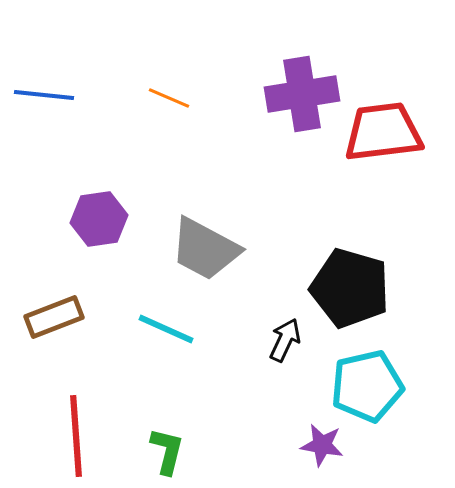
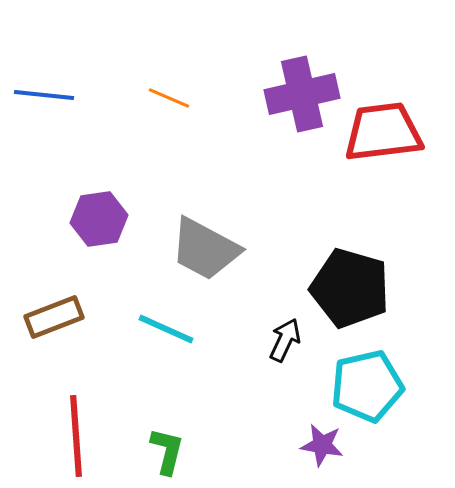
purple cross: rotated 4 degrees counterclockwise
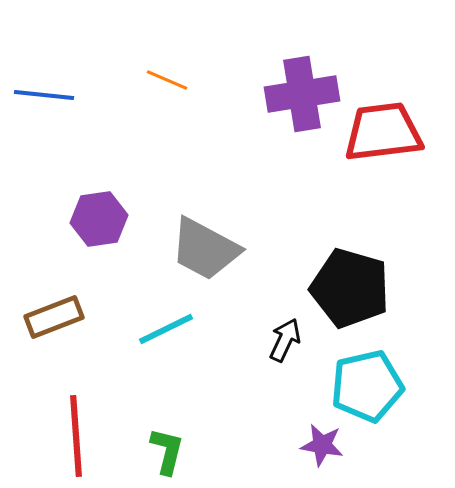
purple cross: rotated 4 degrees clockwise
orange line: moved 2 px left, 18 px up
cyan line: rotated 50 degrees counterclockwise
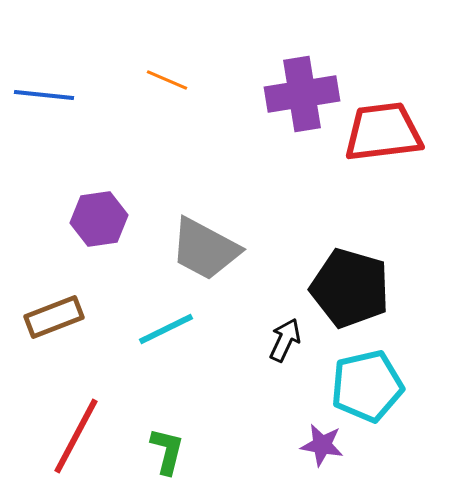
red line: rotated 32 degrees clockwise
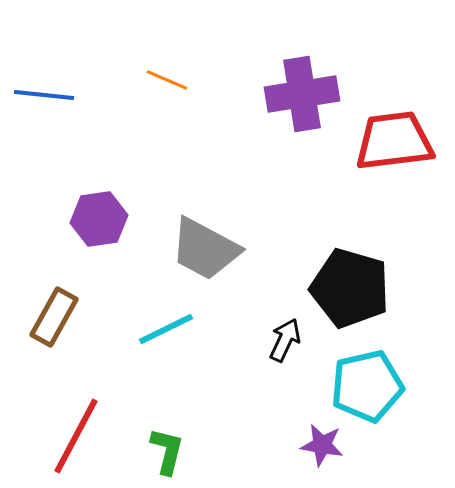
red trapezoid: moved 11 px right, 9 px down
brown rectangle: rotated 40 degrees counterclockwise
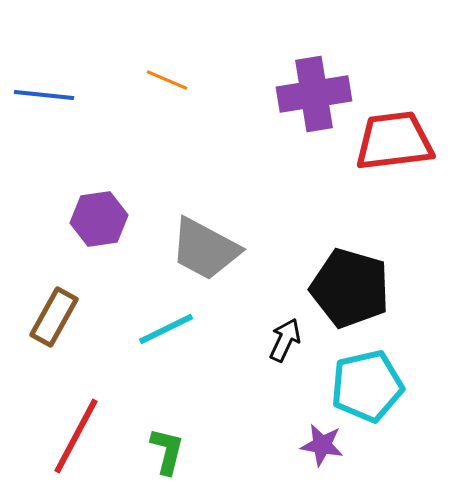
purple cross: moved 12 px right
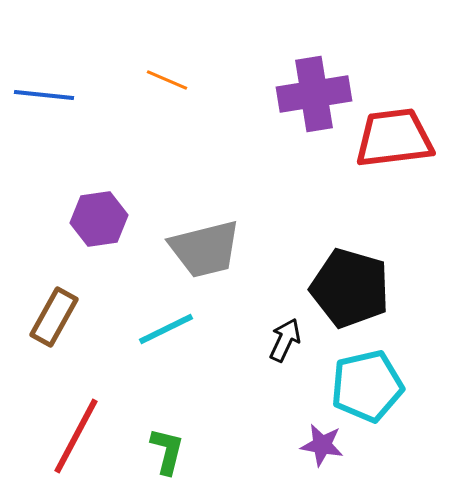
red trapezoid: moved 3 px up
gray trapezoid: rotated 42 degrees counterclockwise
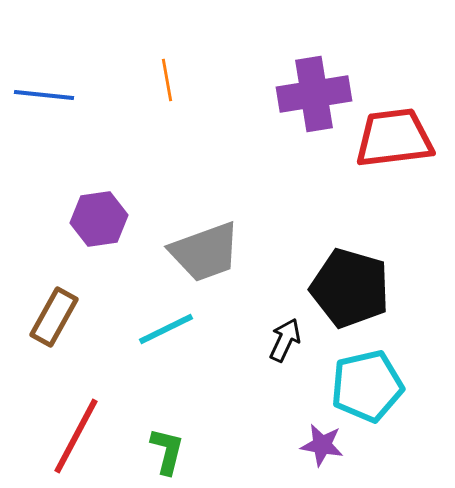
orange line: rotated 57 degrees clockwise
gray trapezoid: moved 3 px down; rotated 6 degrees counterclockwise
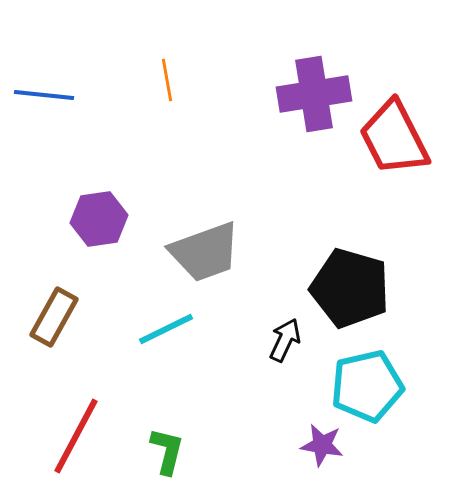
red trapezoid: rotated 110 degrees counterclockwise
